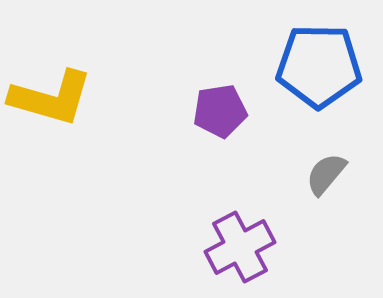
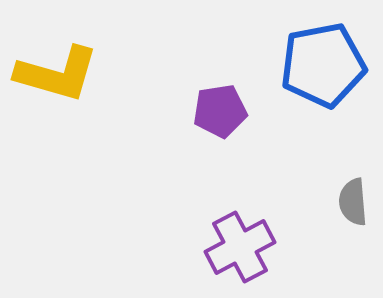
blue pentagon: moved 4 px right, 1 px up; rotated 12 degrees counterclockwise
yellow L-shape: moved 6 px right, 24 px up
gray semicircle: moved 27 px right, 28 px down; rotated 45 degrees counterclockwise
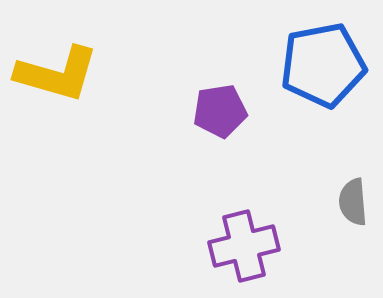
purple cross: moved 4 px right, 1 px up; rotated 14 degrees clockwise
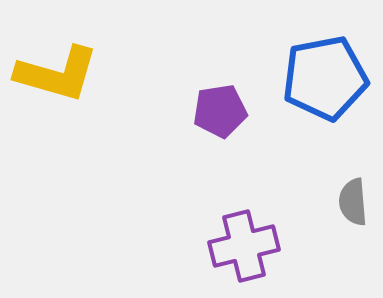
blue pentagon: moved 2 px right, 13 px down
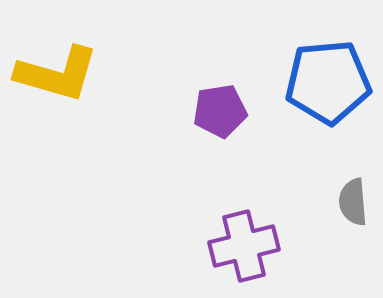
blue pentagon: moved 3 px right, 4 px down; rotated 6 degrees clockwise
